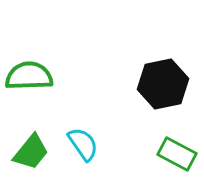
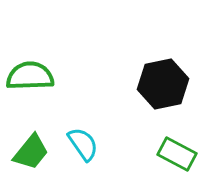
green semicircle: moved 1 px right
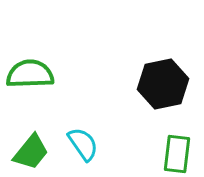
green semicircle: moved 2 px up
green rectangle: rotated 69 degrees clockwise
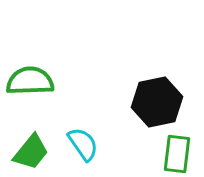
green semicircle: moved 7 px down
black hexagon: moved 6 px left, 18 px down
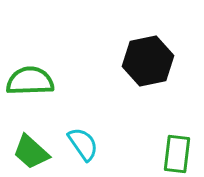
black hexagon: moved 9 px left, 41 px up
green trapezoid: rotated 93 degrees clockwise
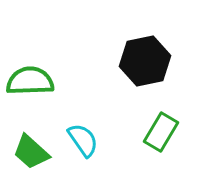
black hexagon: moved 3 px left
cyan semicircle: moved 4 px up
green rectangle: moved 16 px left, 22 px up; rotated 24 degrees clockwise
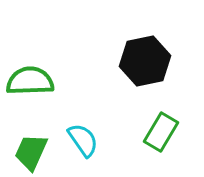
green trapezoid: rotated 72 degrees clockwise
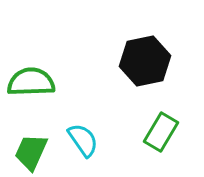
green semicircle: moved 1 px right, 1 px down
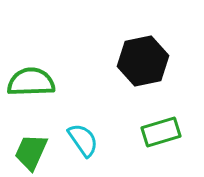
black hexagon: moved 2 px left
green rectangle: rotated 42 degrees clockwise
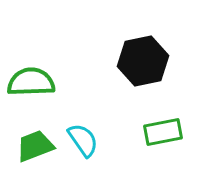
green rectangle: moved 2 px right; rotated 6 degrees clockwise
green trapezoid: moved 4 px right, 6 px up; rotated 45 degrees clockwise
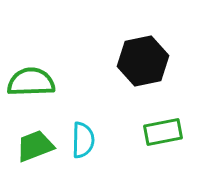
cyan semicircle: rotated 36 degrees clockwise
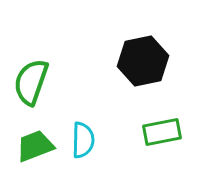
green semicircle: rotated 69 degrees counterclockwise
green rectangle: moved 1 px left
